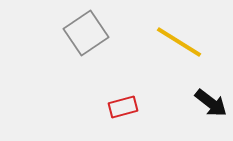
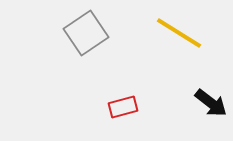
yellow line: moved 9 px up
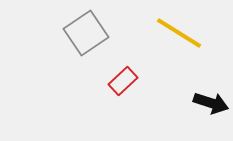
black arrow: rotated 20 degrees counterclockwise
red rectangle: moved 26 px up; rotated 28 degrees counterclockwise
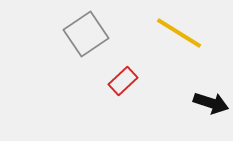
gray square: moved 1 px down
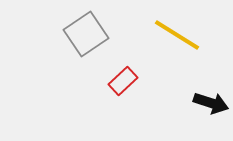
yellow line: moved 2 px left, 2 px down
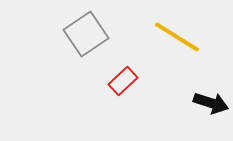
yellow line: moved 2 px down
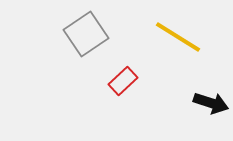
yellow line: moved 1 px right
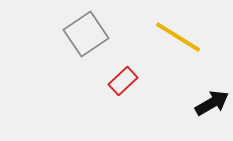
black arrow: moved 1 px right; rotated 48 degrees counterclockwise
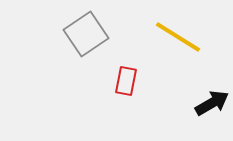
red rectangle: moved 3 px right; rotated 36 degrees counterclockwise
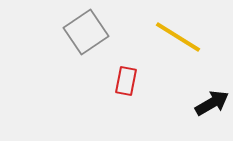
gray square: moved 2 px up
